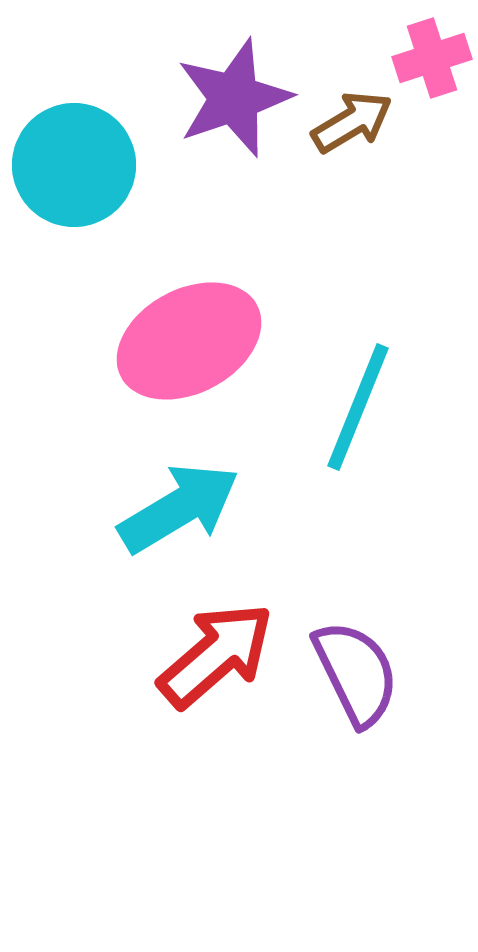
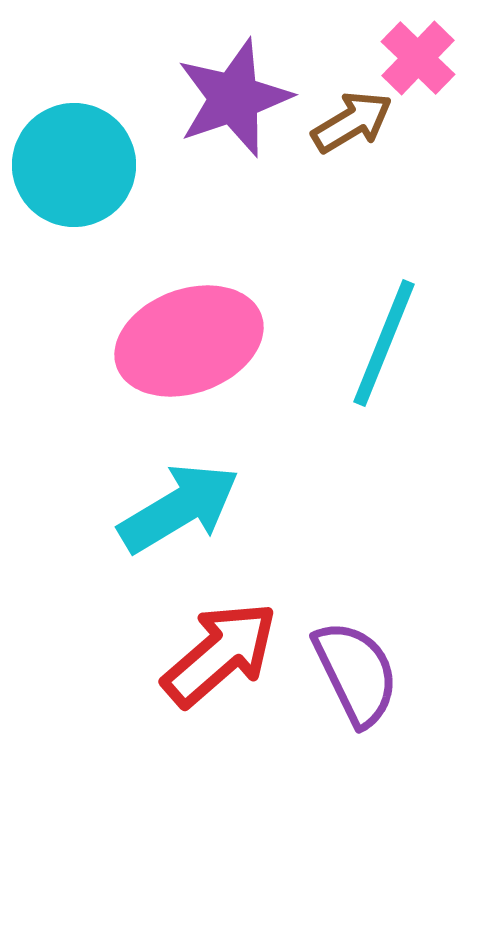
pink cross: moved 14 px left; rotated 28 degrees counterclockwise
pink ellipse: rotated 8 degrees clockwise
cyan line: moved 26 px right, 64 px up
red arrow: moved 4 px right, 1 px up
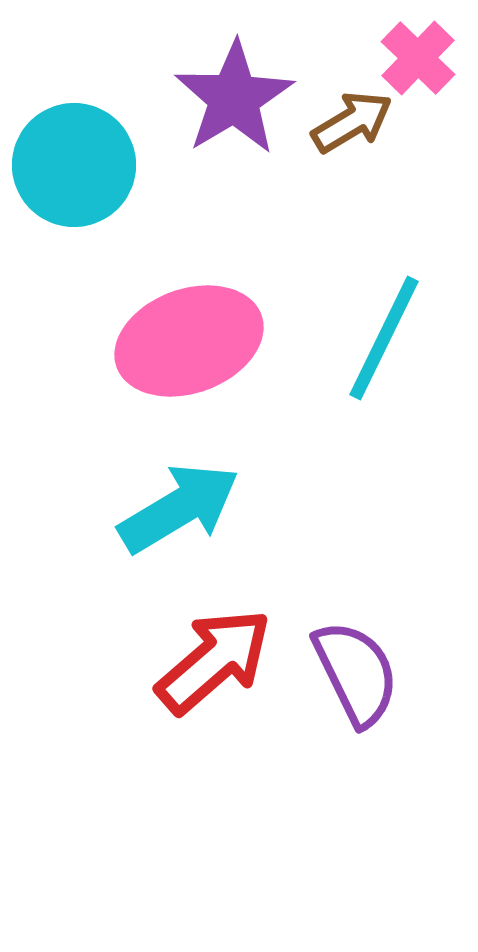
purple star: rotated 12 degrees counterclockwise
cyan line: moved 5 px up; rotated 4 degrees clockwise
red arrow: moved 6 px left, 7 px down
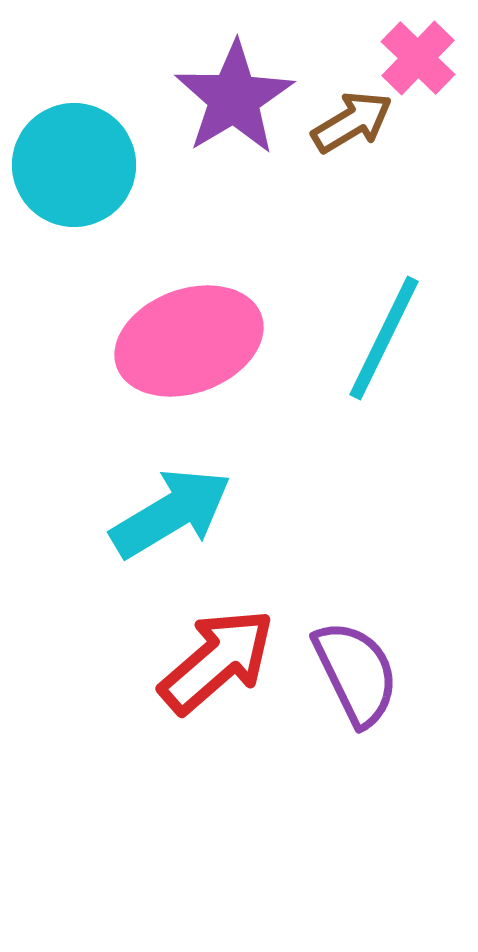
cyan arrow: moved 8 px left, 5 px down
red arrow: moved 3 px right
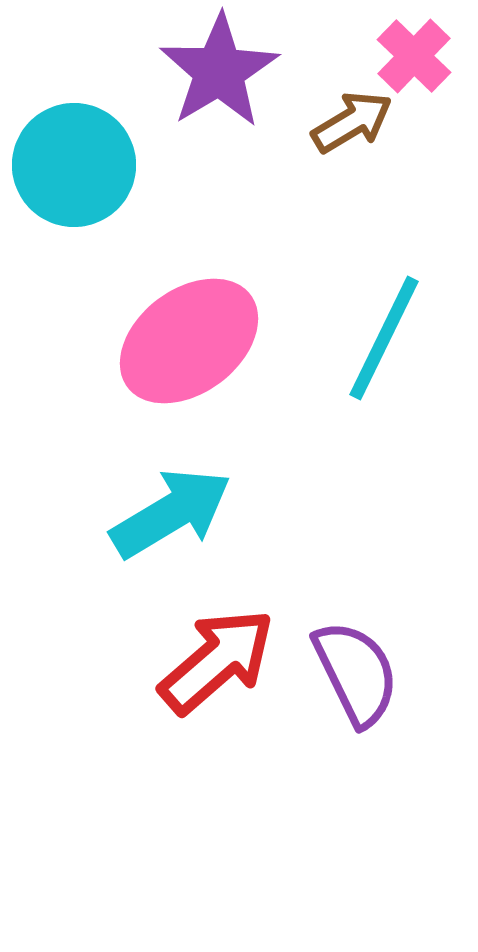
pink cross: moved 4 px left, 2 px up
purple star: moved 15 px left, 27 px up
pink ellipse: rotated 17 degrees counterclockwise
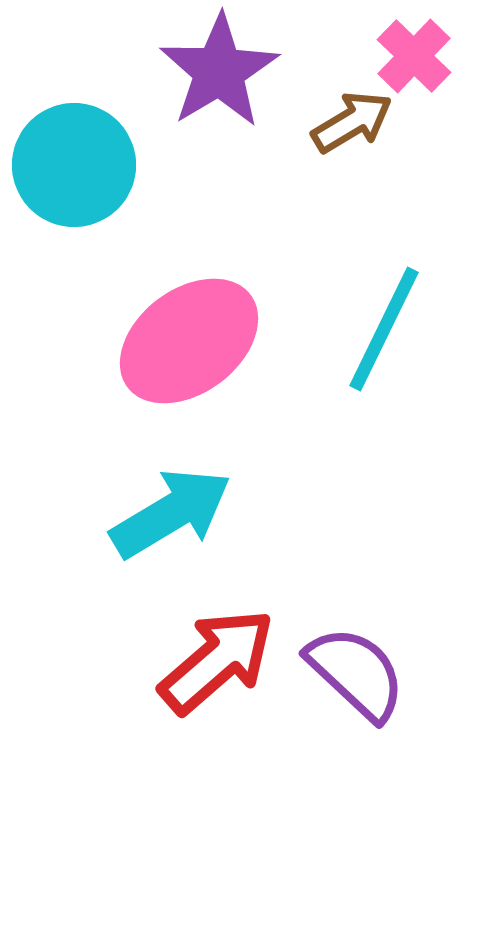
cyan line: moved 9 px up
purple semicircle: rotated 21 degrees counterclockwise
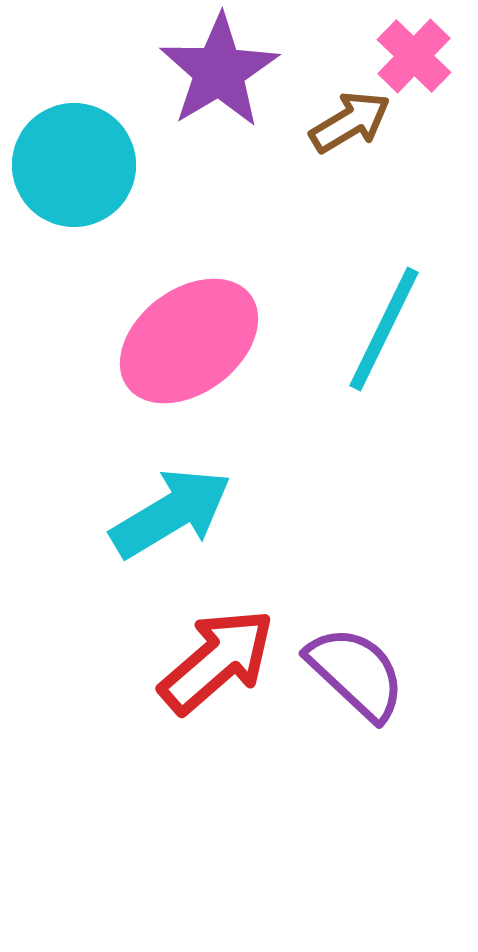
brown arrow: moved 2 px left
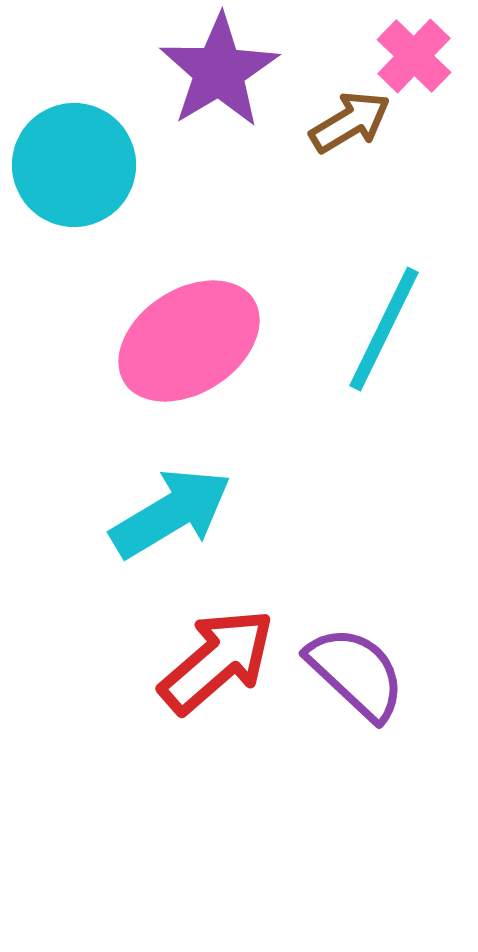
pink ellipse: rotated 4 degrees clockwise
